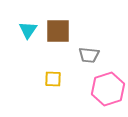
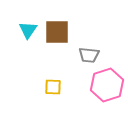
brown square: moved 1 px left, 1 px down
yellow square: moved 8 px down
pink hexagon: moved 1 px left, 4 px up
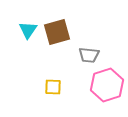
brown square: rotated 16 degrees counterclockwise
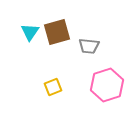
cyan triangle: moved 2 px right, 2 px down
gray trapezoid: moved 9 px up
yellow square: rotated 24 degrees counterclockwise
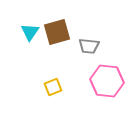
pink hexagon: moved 4 px up; rotated 24 degrees clockwise
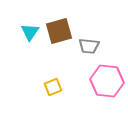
brown square: moved 2 px right, 1 px up
